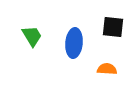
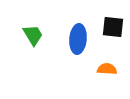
green trapezoid: moved 1 px right, 1 px up
blue ellipse: moved 4 px right, 4 px up
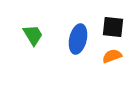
blue ellipse: rotated 8 degrees clockwise
orange semicircle: moved 5 px right, 13 px up; rotated 24 degrees counterclockwise
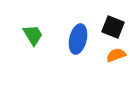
black square: rotated 15 degrees clockwise
orange semicircle: moved 4 px right, 1 px up
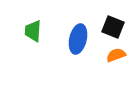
green trapezoid: moved 4 px up; rotated 145 degrees counterclockwise
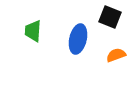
black square: moved 3 px left, 10 px up
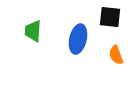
black square: rotated 15 degrees counterclockwise
orange semicircle: rotated 90 degrees counterclockwise
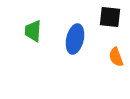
blue ellipse: moved 3 px left
orange semicircle: moved 2 px down
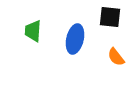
orange semicircle: rotated 18 degrees counterclockwise
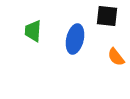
black square: moved 3 px left, 1 px up
